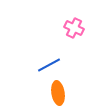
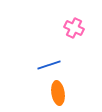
blue line: rotated 10 degrees clockwise
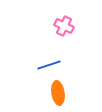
pink cross: moved 10 px left, 2 px up
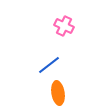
blue line: rotated 20 degrees counterclockwise
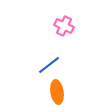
orange ellipse: moved 1 px left, 1 px up
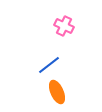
orange ellipse: rotated 15 degrees counterclockwise
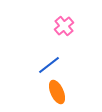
pink cross: rotated 24 degrees clockwise
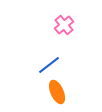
pink cross: moved 1 px up
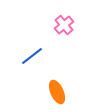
blue line: moved 17 px left, 9 px up
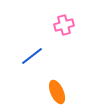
pink cross: rotated 24 degrees clockwise
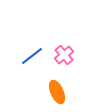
pink cross: moved 30 px down; rotated 24 degrees counterclockwise
